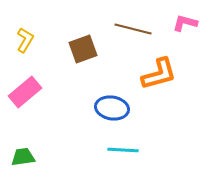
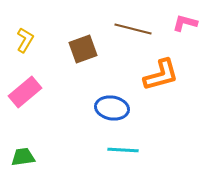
orange L-shape: moved 2 px right, 1 px down
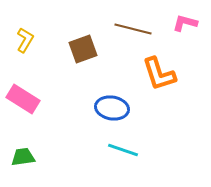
orange L-shape: moved 2 px left, 1 px up; rotated 87 degrees clockwise
pink rectangle: moved 2 px left, 7 px down; rotated 72 degrees clockwise
cyan line: rotated 16 degrees clockwise
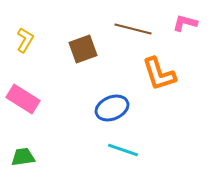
blue ellipse: rotated 32 degrees counterclockwise
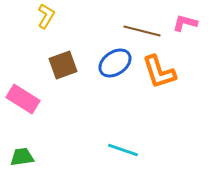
brown line: moved 9 px right, 2 px down
yellow L-shape: moved 21 px right, 24 px up
brown square: moved 20 px left, 16 px down
orange L-shape: moved 2 px up
blue ellipse: moved 3 px right, 45 px up; rotated 12 degrees counterclockwise
green trapezoid: moved 1 px left
